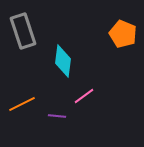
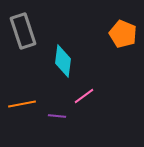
orange line: rotated 16 degrees clockwise
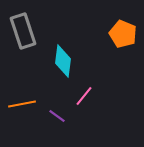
pink line: rotated 15 degrees counterclockwise
purple line: rotated 30 degrees clockwise
